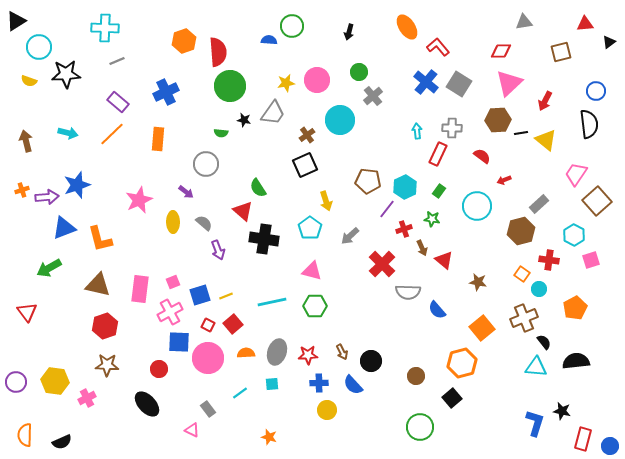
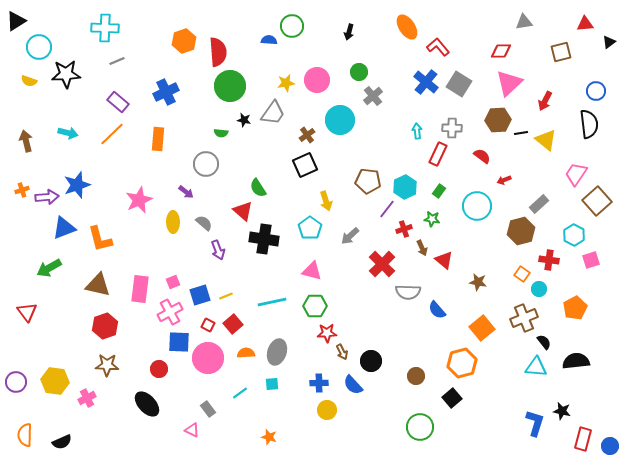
red star at (308, 355): moved 19 px right, 22 px up
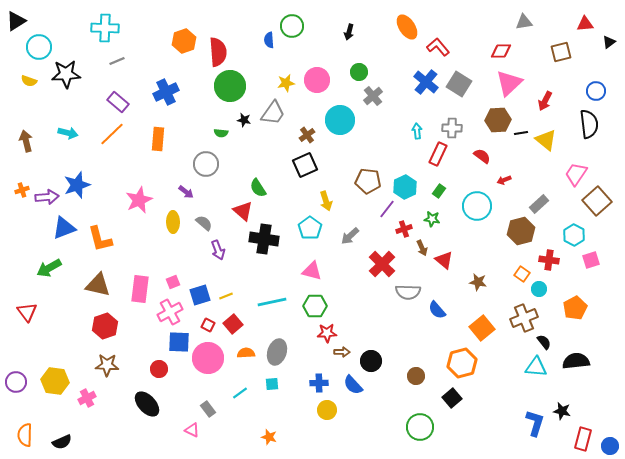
blue semicircle at (269, 40): rotated 98 degrees counterclockwise
brown arrow at (342, 352): rotated 63 degrees counterclockwise
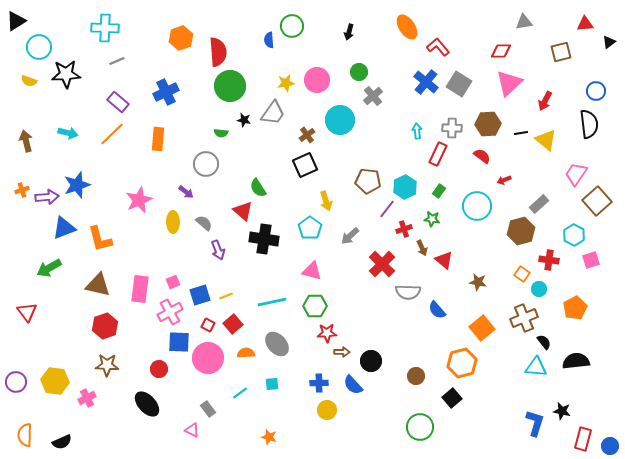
orange hexagon at (184, 41): moved 3 px left, 3 px up
brown hexagon at (498, 120): moved 10 px left, 4 px down
gray ellipse at (277, 352): moved 8 px up; rotated 60 degrees counterclockwise
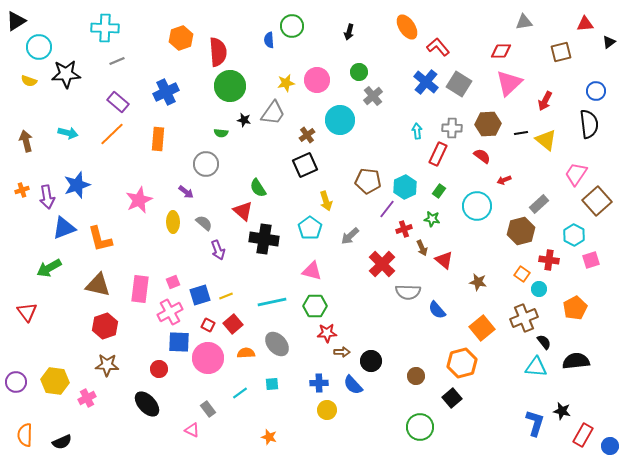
purple arrow at (47, 197): rotated 85 degrees clockwise
red rectangle at (583, 439): moved 4 px up; rotated 15 degrees clockwise
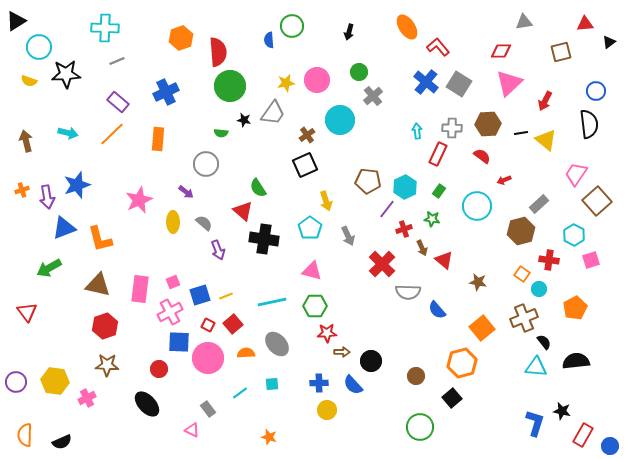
gray arrow at (350, 236): moved 2 px left; rotated 72 degrees counterclockwise
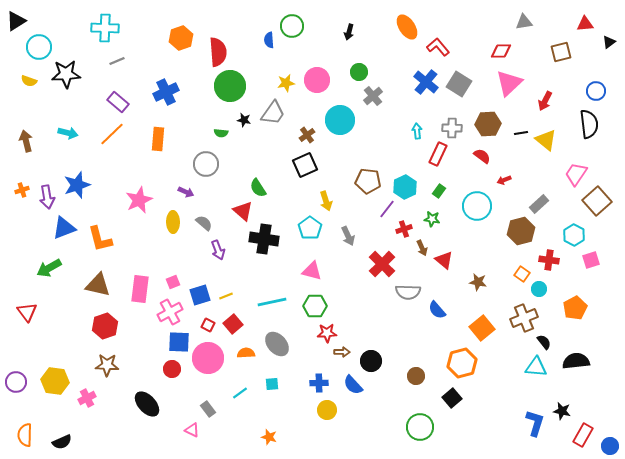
purple arrow at (186, 192): rotated 14 degrees counterclockwise
red circle at (159, 369): moved 13 px right
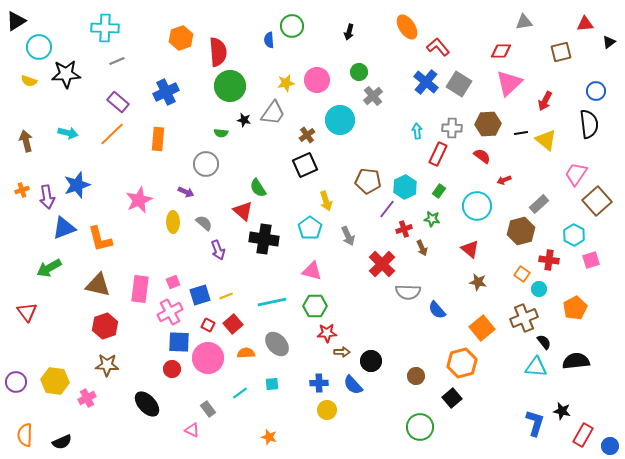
red triangle at (444, 260): moved 26 px right, 11 px up
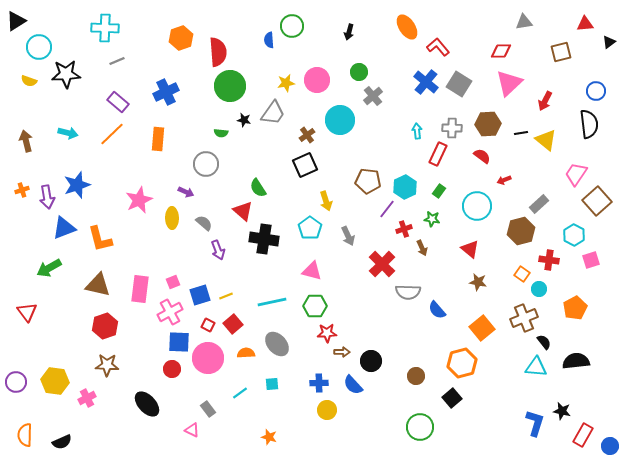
yellow ellipse at (173, 222): moved 1 px left, 4 px up
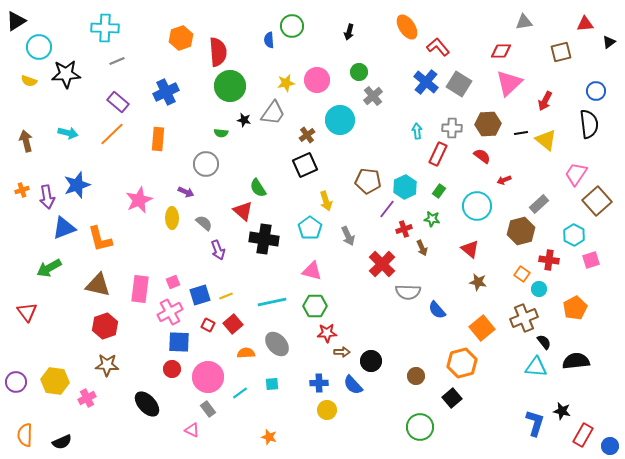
pink circle at (208, 358): moved 19 px down
